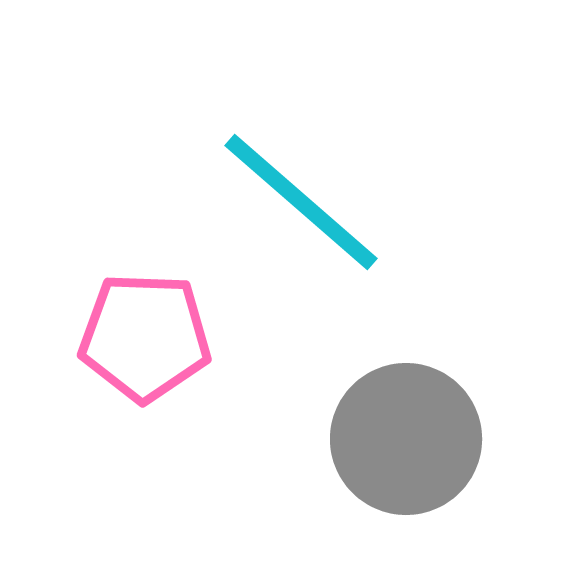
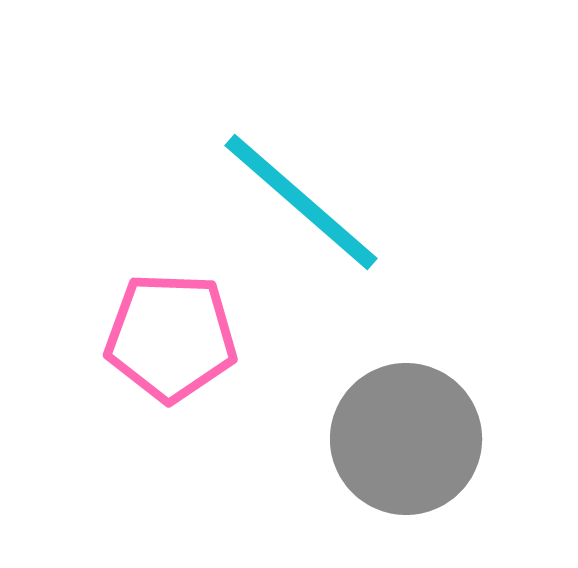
pink pentagon: moved 26 px right
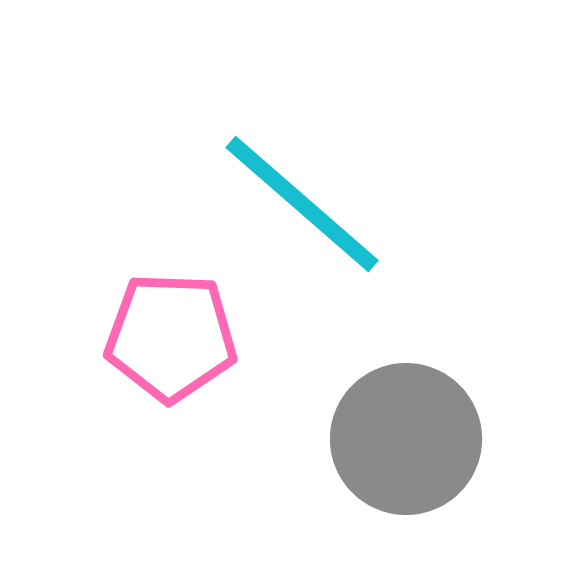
cyan line: moved 1 px right, 2 px down
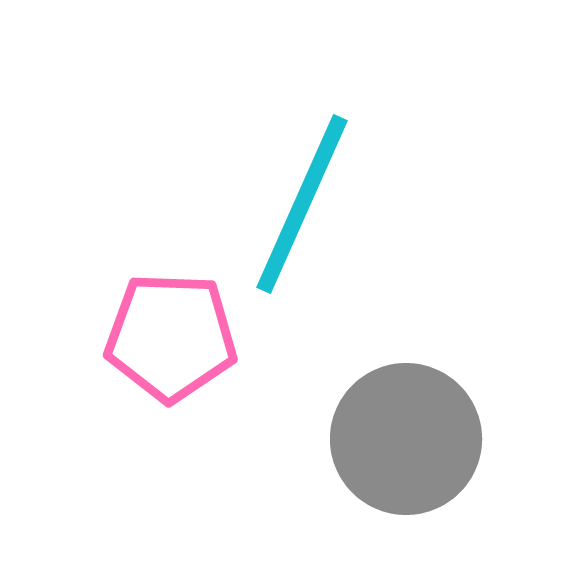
cyan line: rotated 73 degrees clockwise
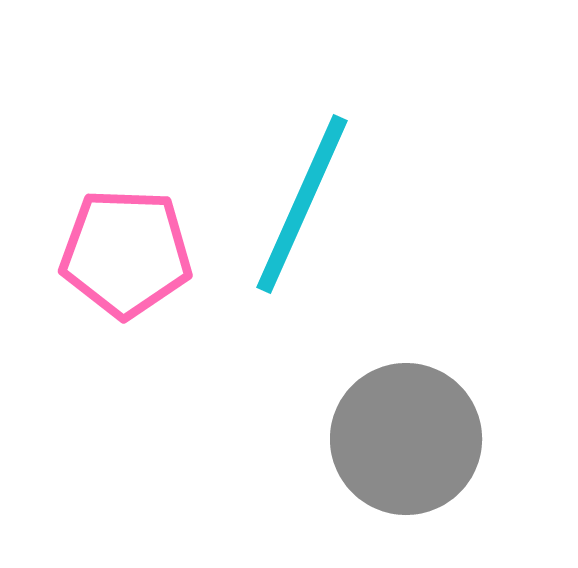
pink pentagon: moved 45 px left, 84 px up
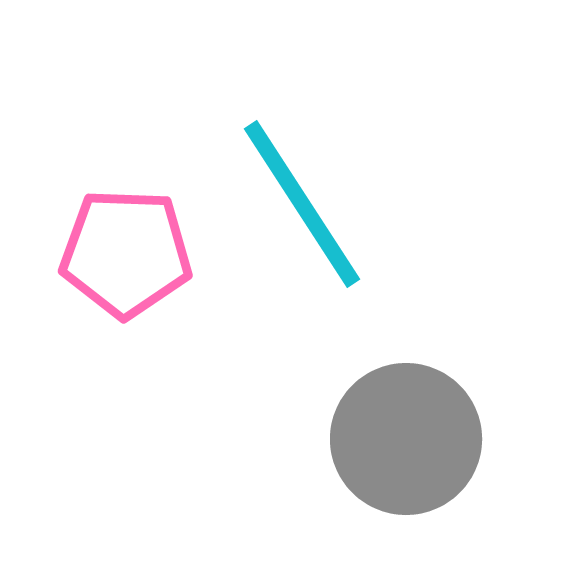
cyan line: rotated 57 degrees counterclockwise
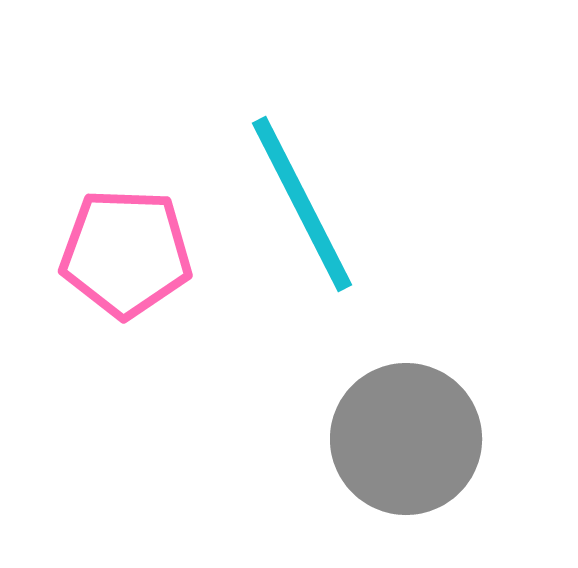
cyan line: rotated 6 degrees clockwise
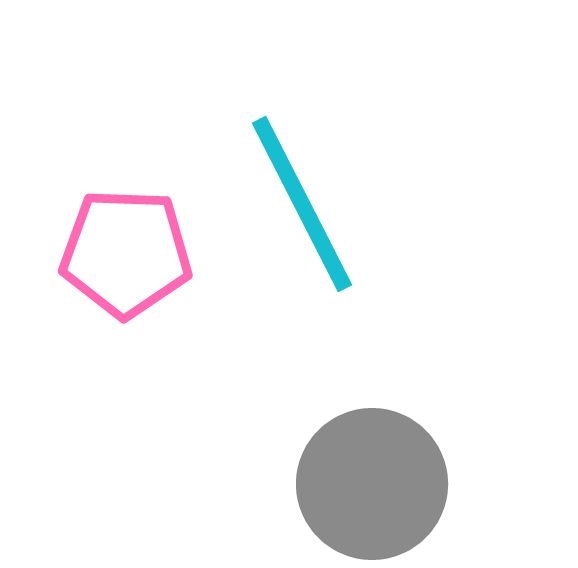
gray circle: moved 34 px left, 45 px down
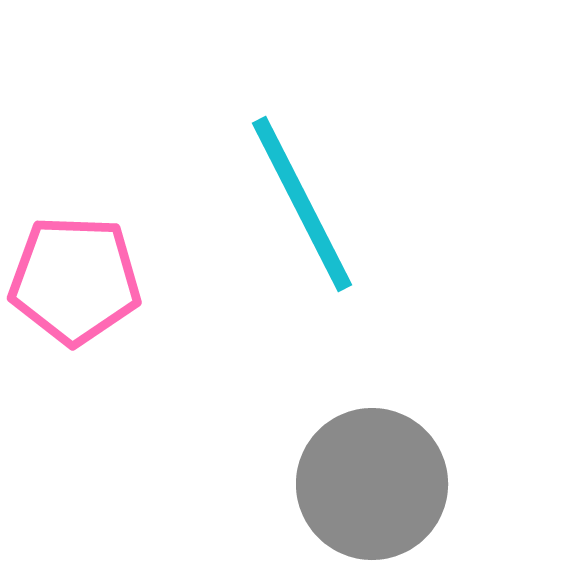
pink pentagon: moved 51 px left, 27 px down
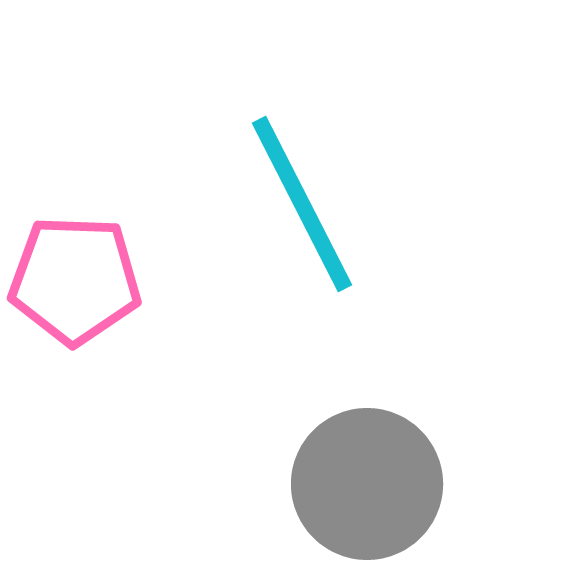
gray circle: moved 5 px left
